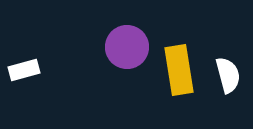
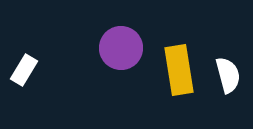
purple circle: moved 6 px left, 1 px down
white rectangle: rotated 44 degrees counterclockwise
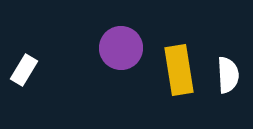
white semicircle: rotated 12 degrees clockwise
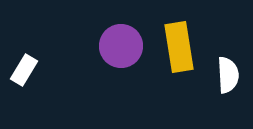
purple circle: moved 2 px up
yellow rectangle: moved 23 px up
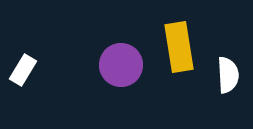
purple circle: moved 19 px down
white rectangle: moved 1 px left
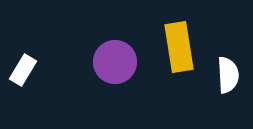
purple circle: moved 6 px left, 3 px up
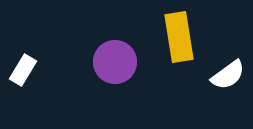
yellow rectangle: moved 10 px up
white semicircle: rotated 57 degrees clockwise
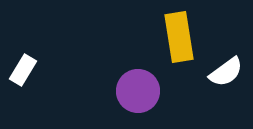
purple circle: moved 23 px right, 29 px down
white semicircle: moved 2 px left, 3 px up
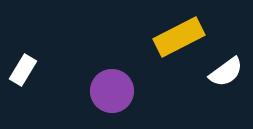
yellow rectangle: rotated 72 degrees clockwise
purple circle: moved 26 px left
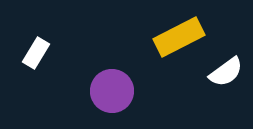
white rectangle: moved 13 px right, 17 px up
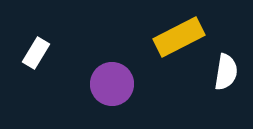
white semicircle: rotated 45 degrees counterclockwise
purple circle: moved 7 px up
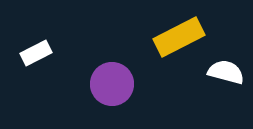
white rectangle: rotated 32 degrees clockwise
white semicircle: rotated 84 degrees counterclockwise
